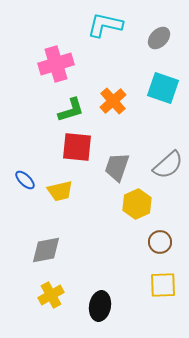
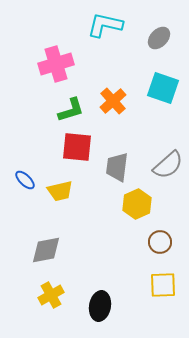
gray trapezoid: rotated 12 degrees counterclockwise
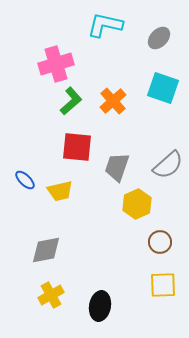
green L-shape: moved 9 px up; rotated 24 degrees counterclockwise
gray trapezoid: rotated 12 degrees clockwise
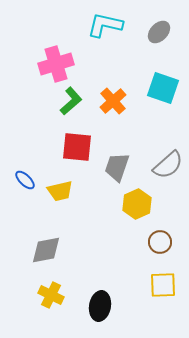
gray ellipse: moved 6 px up
yellow cross: rotated 35 degrees counterclockwise
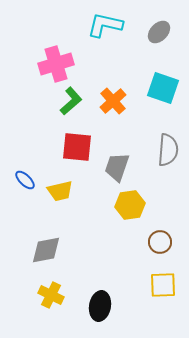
gray semicircle: moved 15 px up; rotated 44 degrees counterclockwise
yellow hexagon: moved 7 px left, 1 px down; rotated 16 degrees clockwise
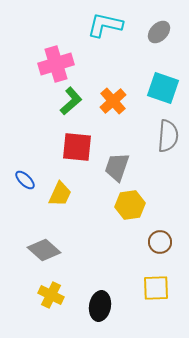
gray semicircle: moved 14 px up
yellow trapezoid: moved 3 px down; rotated 52 degrees counterclockwise
gray diamond: moved 2 px left; rotated 52 degrees clockwise
yellow square: moved 7 px left, 3 px down
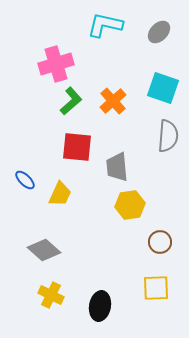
gray trapezoid: rotated 24 degrees counterclockwise
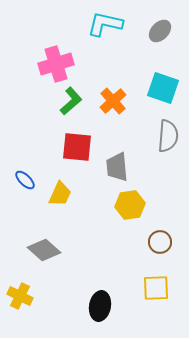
cyan L-shape: moved 1 px up
gray ellipse: moved 1 px right, 1 px up
yellow cross: moved 31 px left, 1 px down
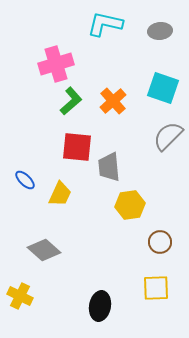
gray ellipse: rotated 40 degrees clockwise
gray semicircle: rotated 140 degrees counterclockwise
gray trapezoid: moved 8 px left
